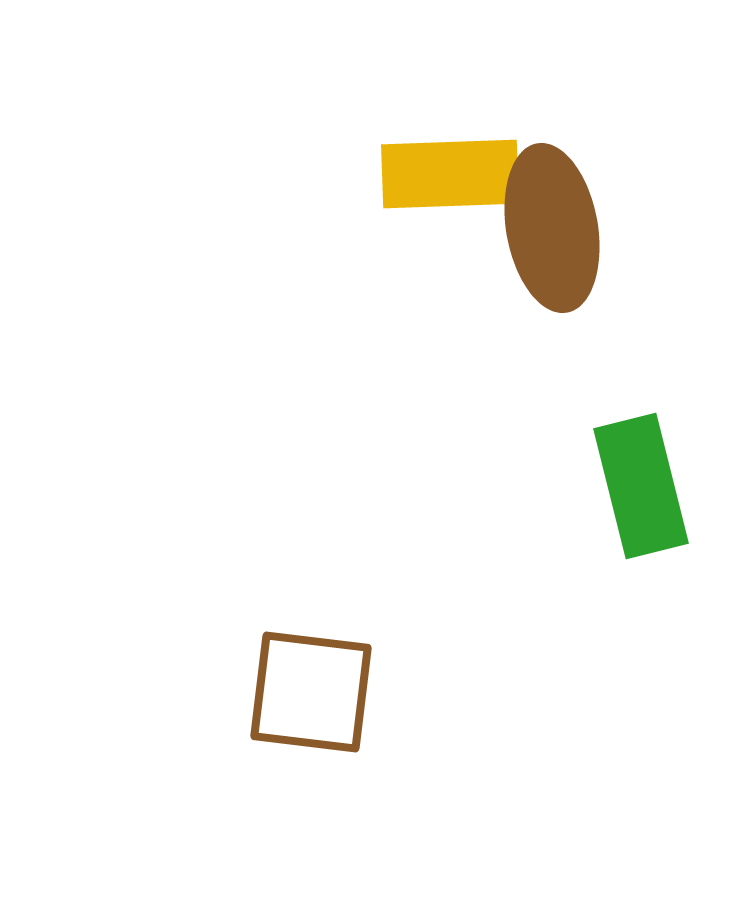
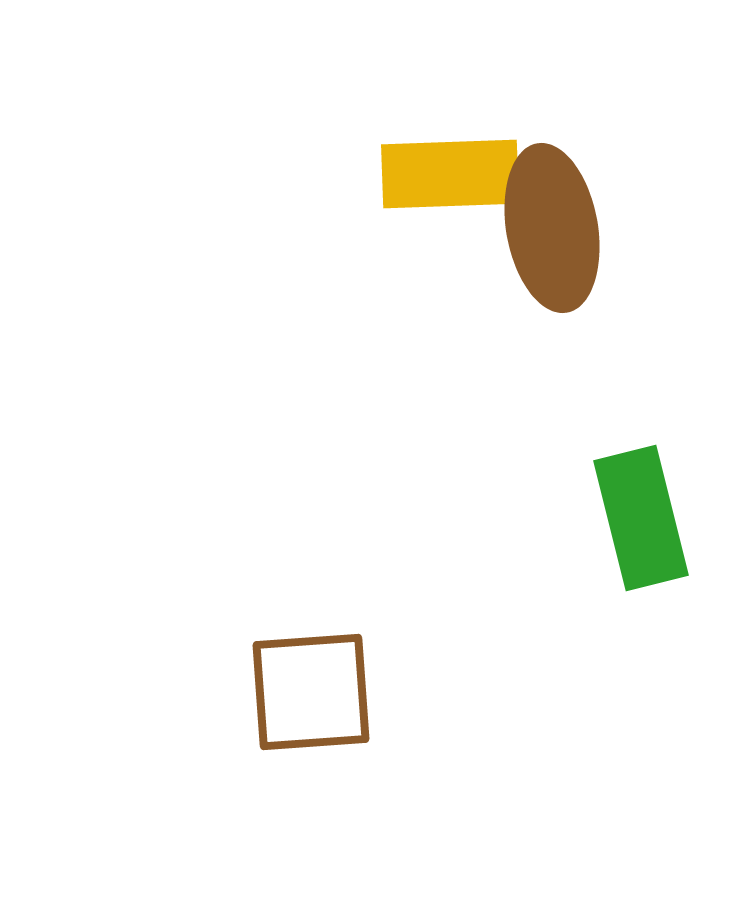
green rectangle: moved 32 px down
brown square: rotated 11 degrees counterclockwise
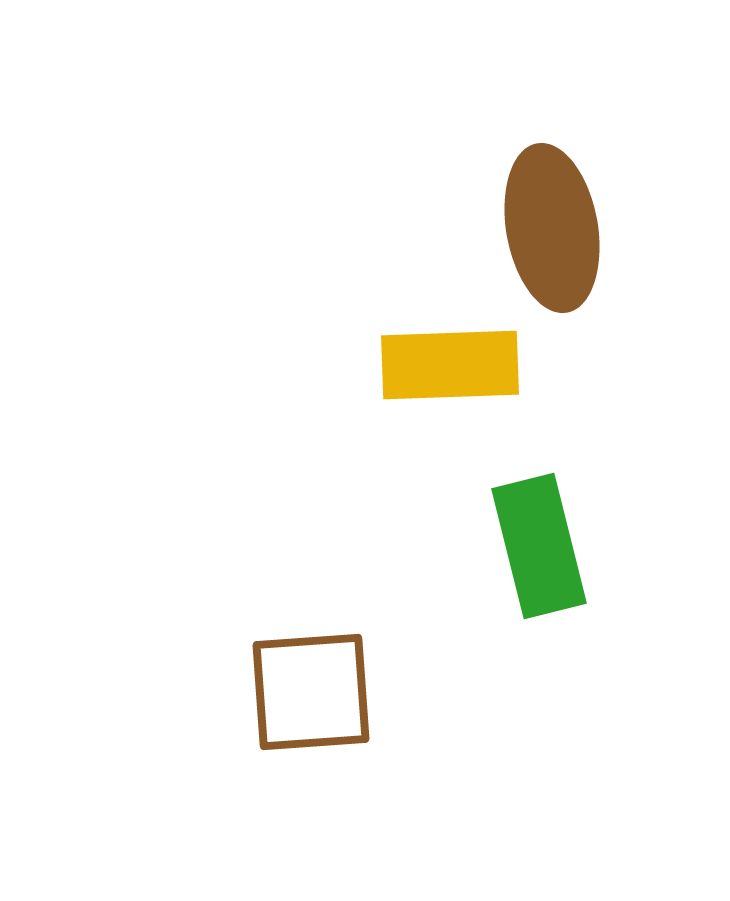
yellow rectangle: moved 191 px down
green rectangle: moved 102 px left, 28 px down
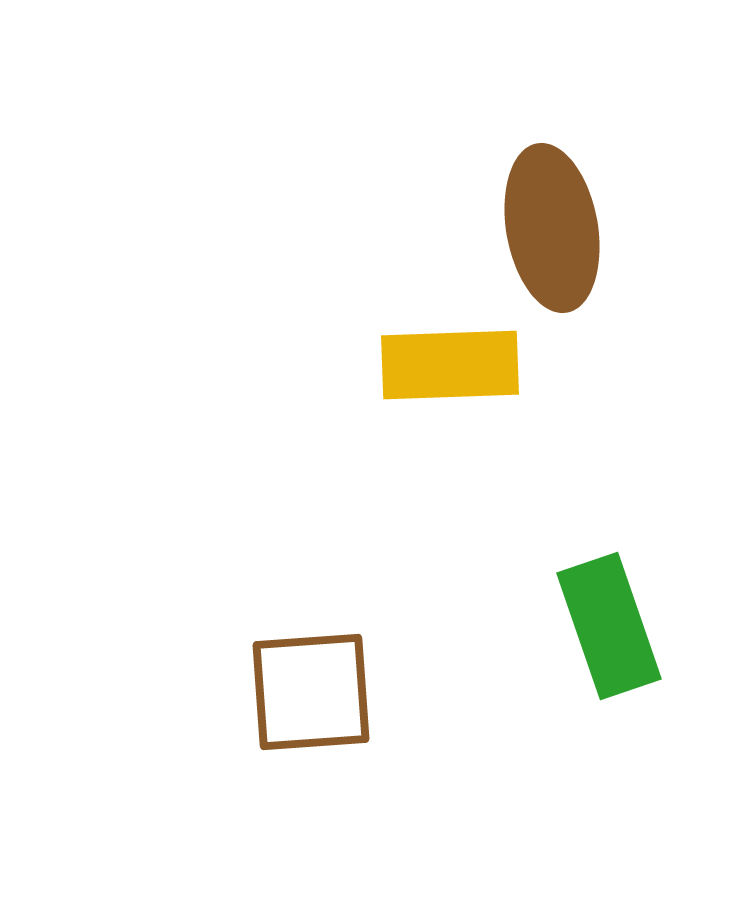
green rectangle: moved 70 px right, 80 px down; rotated 5 degrees counterclockwise
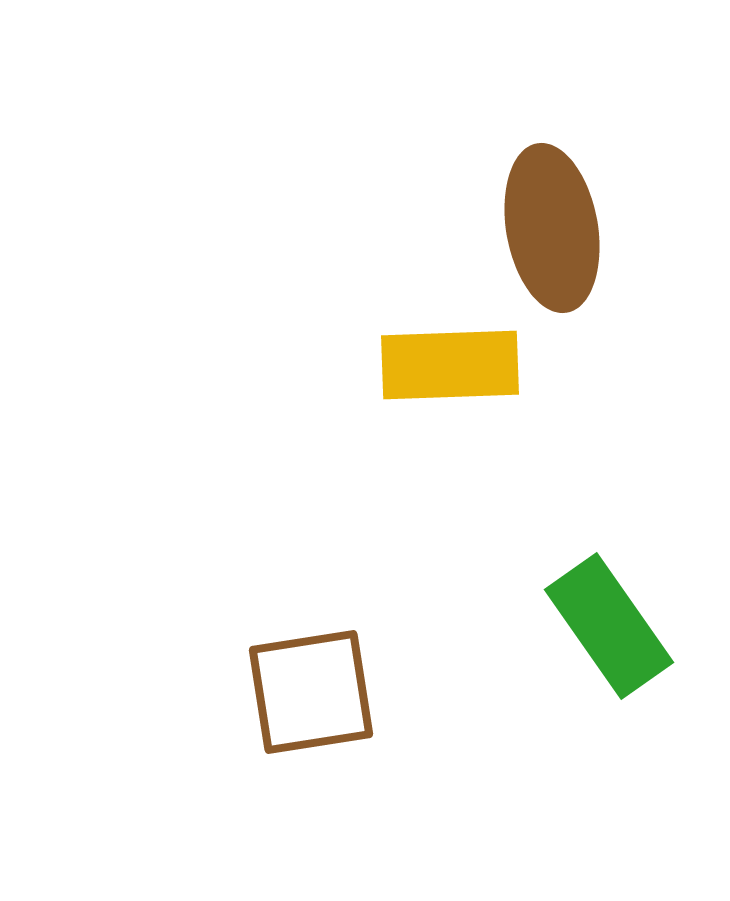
green rectangle: rotated 16 degrees counterclockwise
brown square: rotated 5 degrees counterclockwise
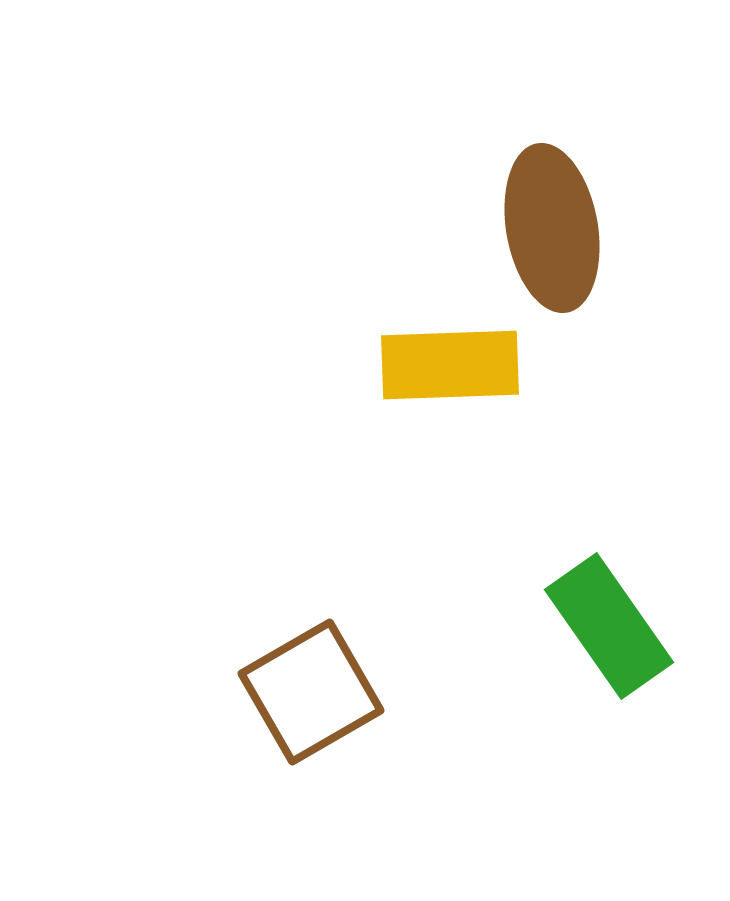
brown square: rotated 21 degrees counterclockwise
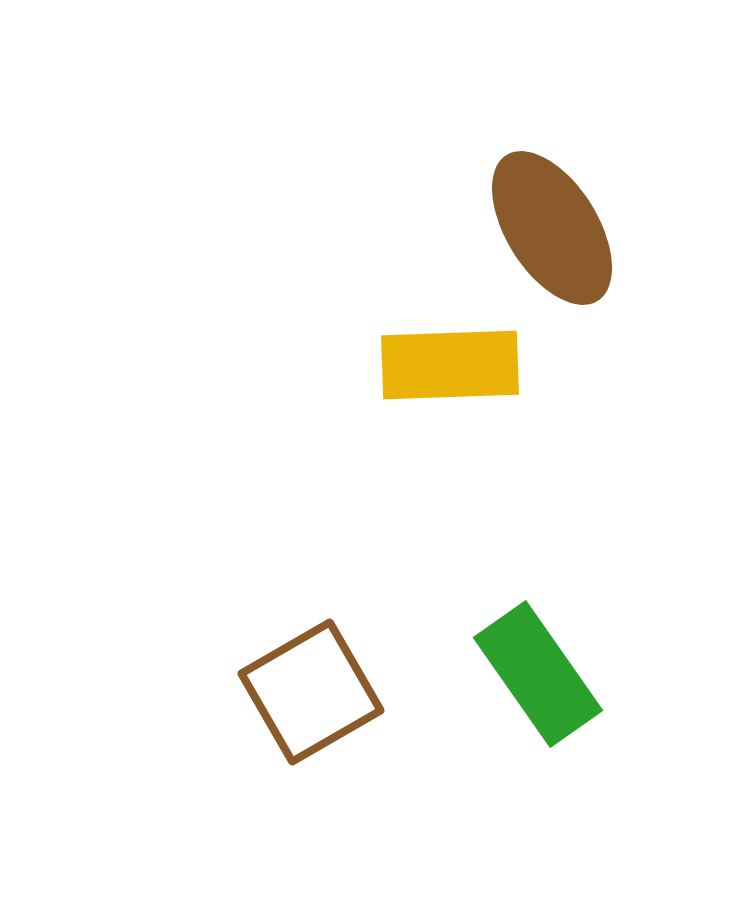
brown ellipse: rotated 22 degrees counterclockwise
green rectangle: moved 71 px left, 48 px down
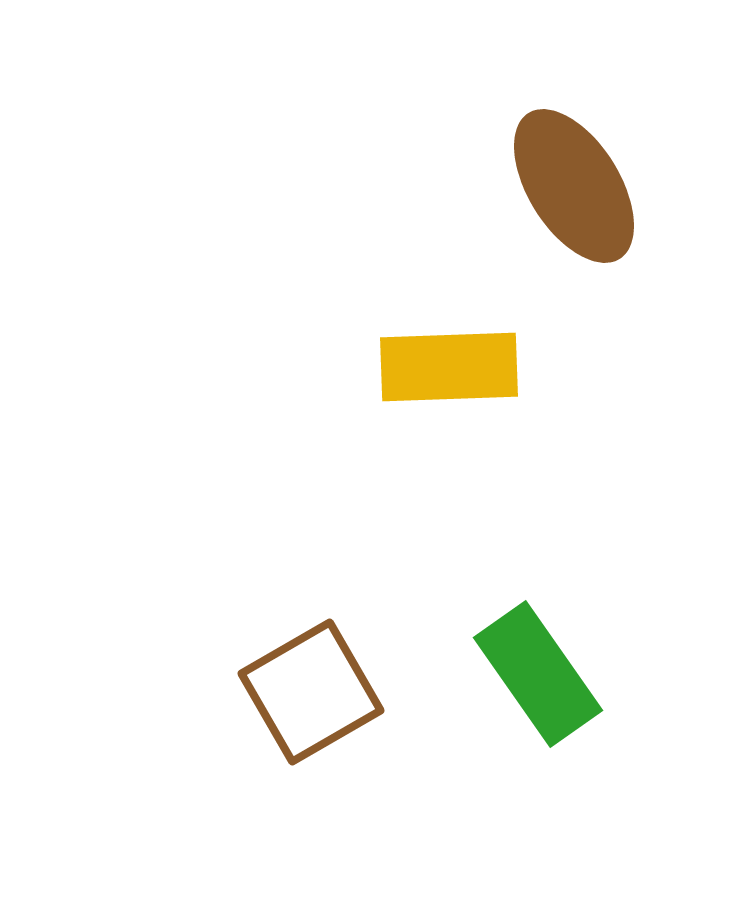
brown ellipse: moved 22 px right, 42 px up
yellow rectangle: moved 1 px left, 2 px down
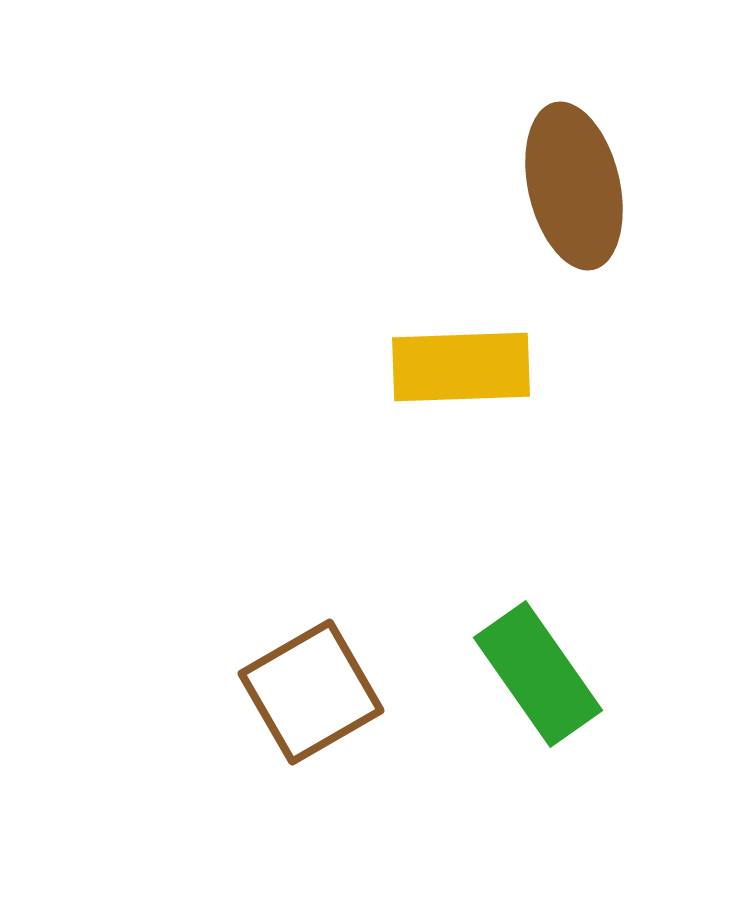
brown ellipse: rotated 19 degrees clockwise
yellow rectangle: moved 12 px right
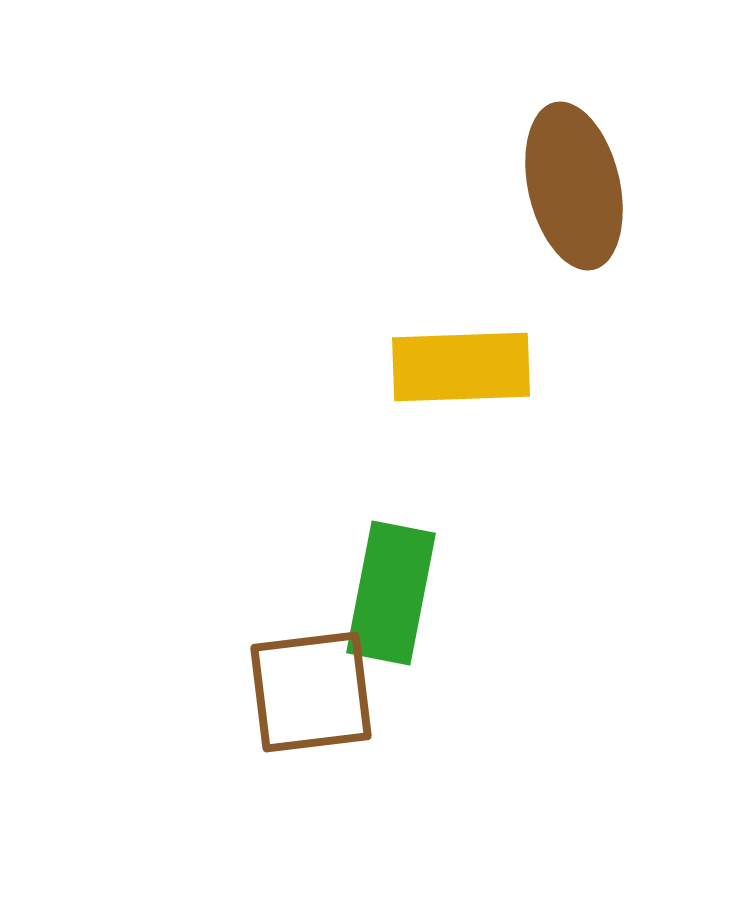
green rectangle: moved 147 px left, 81 px up; rotated 46 degrees clockwise
brown square: rotated 23 degrees clockwise
